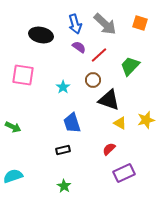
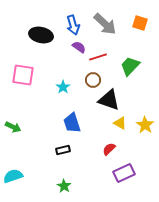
blue arrow: moved 2 px left, 1 px down
red line: moved 1 px left, 2 px down; rotated 24 degrees clockwise
yellow star: moved 1 px left, 5 px down; rotated 24 degrees counterclockwise
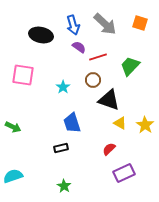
black rectangle: moved 2 px left, 2 px up
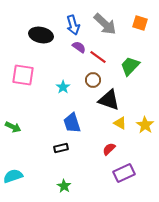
red line: rotated 54 degrees clockwise
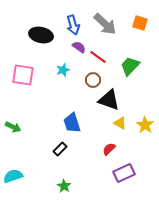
cyan star: moved 17 px up; rotated 16 degrees clockwise
black rectangle: moved 1 px left, 1 px down; rotated 32 degrees counterclockwise
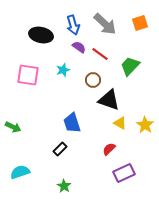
orange square: rotated 35 degrees counterclockwise
red line: moved 2 px right, 3 px up
pink square: moved 5 px right
cyan semicircle: moved 7 px right, 4 px up
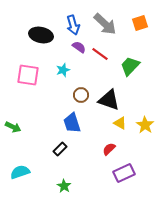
brown circle: moved 12 px left, 15 px down
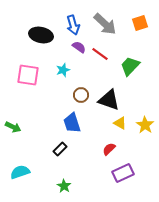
purple rectangle: moved 1 px left
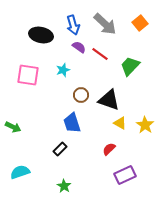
orange square: rotated 21 degrees counterclockwise
purple rectangle: moved 2 px right, 2 px down
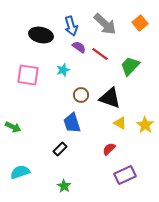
blue arrow: moved 2 px left, 1 px down
black triangle: moved 1 px right, 2 px up
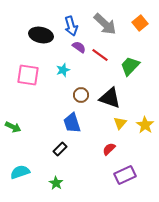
red line: moved 1 px down
yellow triangle: rotated 40 degrees clockwise
green star: moved 8 px left, 3 px up
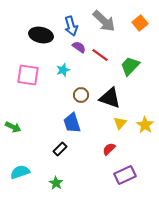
gray arrow: moved 1 px left, 3 px up
